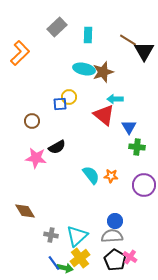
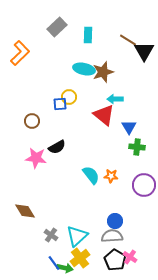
gray cross: rotated 24 degrees clockwise
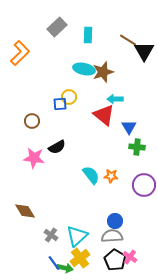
pink star: moved 2 px left
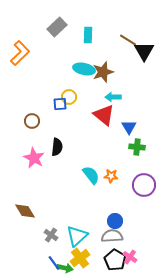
cyan arrow: moved 2 px left, 2 px up
black semicircle: rotated 54 degrees counterclockwise
pink star: rotated 20 degrees clockwise
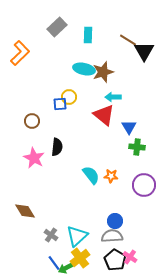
green arrow: moved 1 px right; rotated 140 degrees clockwise
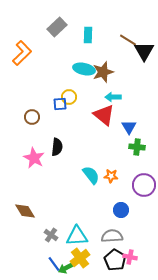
orange L-shape: moved 2 px right
brown circle: moved 4 px up
blue circle: moved 6 px right, 11 px up
cyan triangle: rotated 40 degrees clockwise
pink cross: rotated 24 degrees counterclockwise
blue line: moved 1 px down
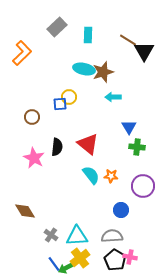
red triangle: moved 16 px left, 29 px down
purple circle: moved 1 px left, 1 px down
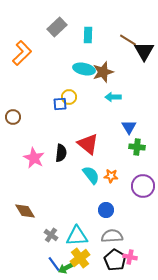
brown circle: moved 19 px left
black semicircle: moved 4 px right, 6 px down
blue circle: moved 15 px left
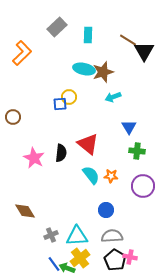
cyan arrow: rotated 21 degrees counterclockwise
green cross: moved 4 px down
gray cross: rotated 32 degrees clockwise
green arrow: moved 1 px right; rotated 49 degrees clockwise
